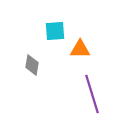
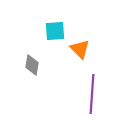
orange triangle: rotated 45 degrees clockwise
purple line: rotated 21 degrees clockwise
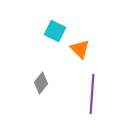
cyan square: rotated 30 degrees clockwise
gray diamond: moved 9 px right, 18 px down; rotated 30 degrees clockwise
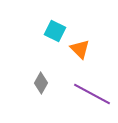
gray diamond: rotated 10 degrees counterclockwise
purple line: rotated 66 degrees counterclockwise
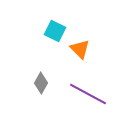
purple line: moved 4 px left
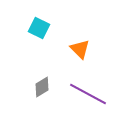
cyan square: moved 16 px left, 3 px up
gray diamond: moved 1 px right, 4 px down; rotated 30 degrees clockwise
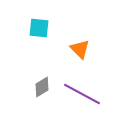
cyan square: rotated 20 degrees counterclockwise
purple line: moved 6 px left
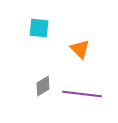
gray diamond: moved 1 px right, 1 px up
purple line: rotated 21 degrees counterclockwise
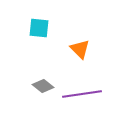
gray diamond: rotated 70 degrees clockwise
purple line: rotated 15 degrees counterclockwise
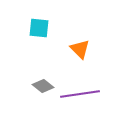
purple line: moved 2 px left
